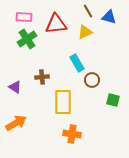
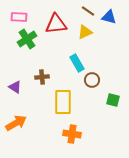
brown line: rotated 24 degrees counterclockwise
pink rectangle: moved 5 px left
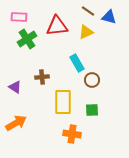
red triangle: moved 1 px right, 2 px down
yellow triangle: moved 1 px right
green square: moved 21 px left, 10 px down; rotated 16 degrees counterclockwise
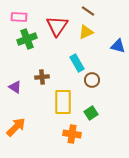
blue triangle: moved 9 px right, 29 px down
red triangle: rotated 50 degrees counterclockwise
green cross: rotated 12 degrees clockwise
green square: moved 1 px left, 3 px down; rotated 32 degrees counterclockwise
orange arrow: moved 4 px down; rotated 15 degrees counterclockwise
